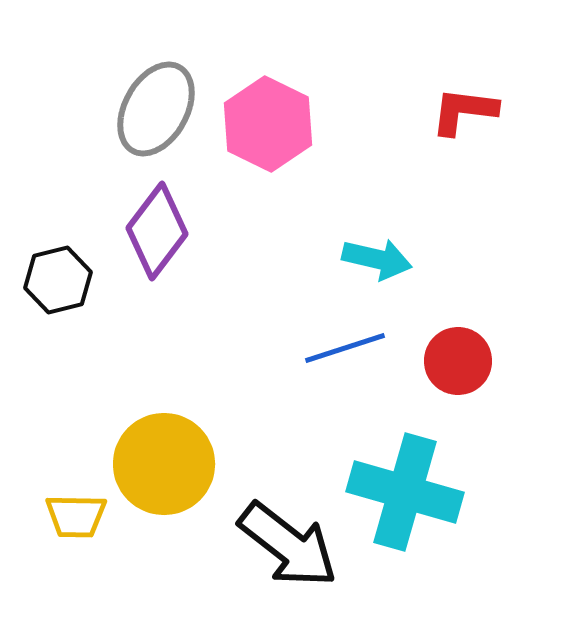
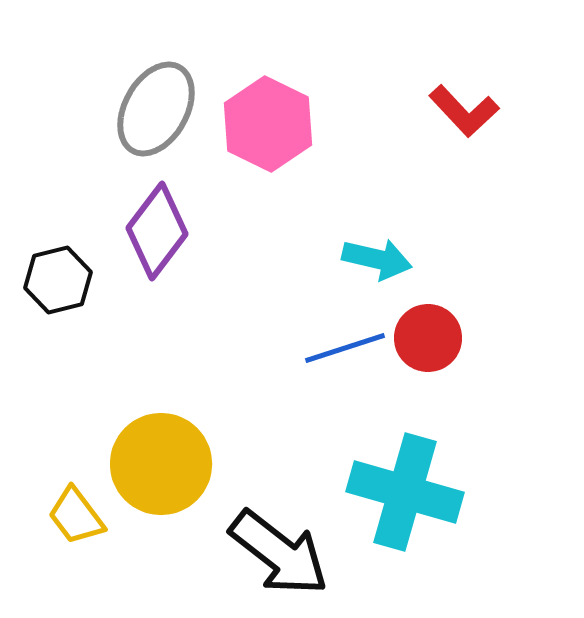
red L-shape: rotated 140 degrees counterclockwise
red circle: moved 30 px left, 23 px up
yellow circle: moved 3 px left
yellow trapezoid: rotated 52 degrees clockwise
black arrow: moved 9 px left, 8 px down
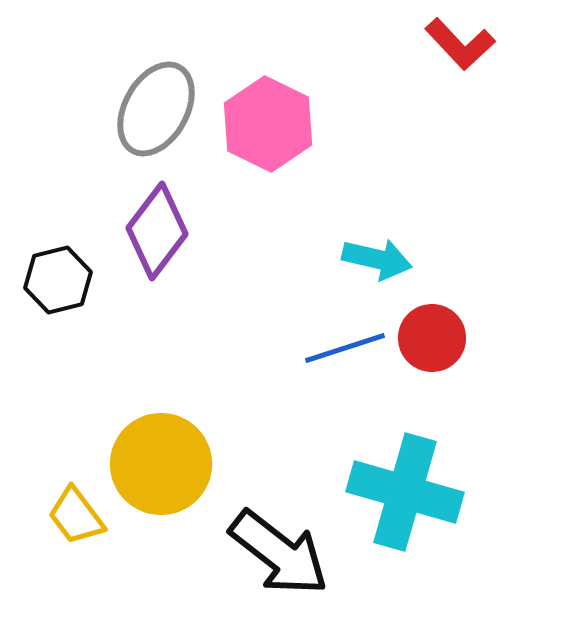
red L-shape: moved 4 px left, 67 px up
red circle: moved 4 px right
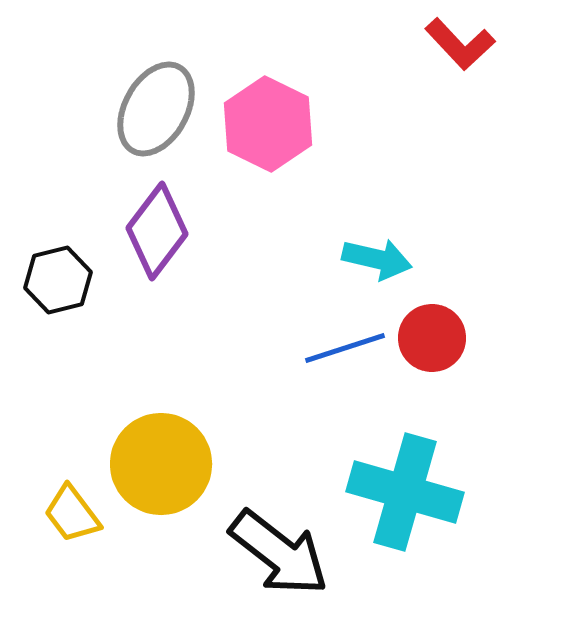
yellow trapezoid: moved 4 px left, 2 px up
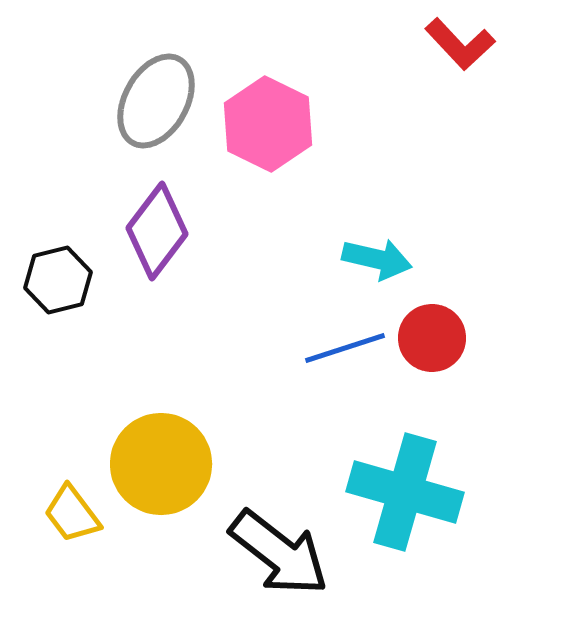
gray ellipse: moved 8 px up
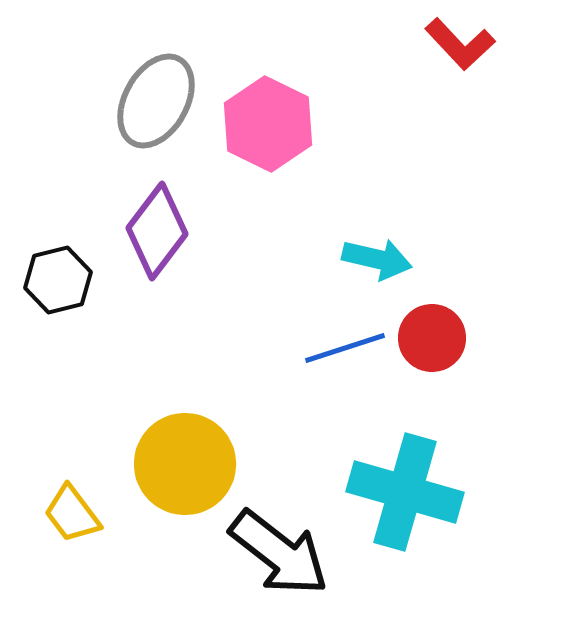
yellow circle: moved 24 px right
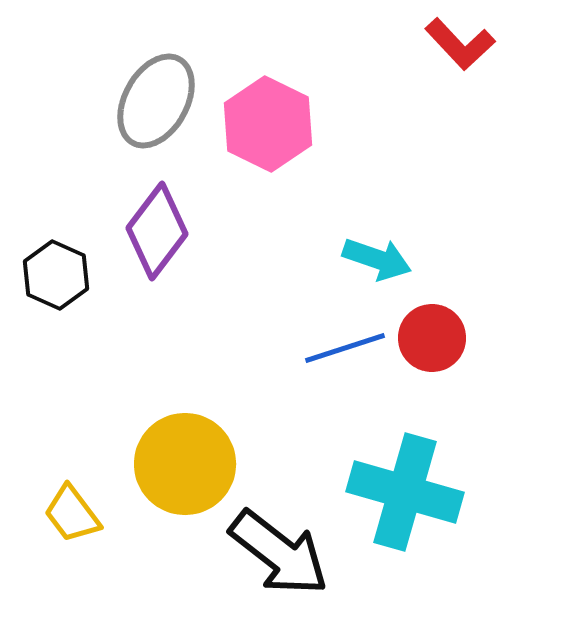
cyan arrow: rotated 6 degrees clockwise
black hexagon: moved 2 px left, 5 px up; rotated 22 degrees counterclockwise
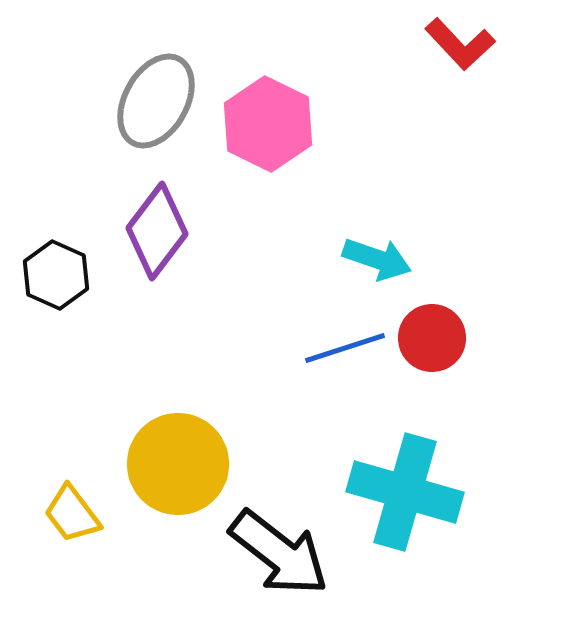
yellow circle: moved 7 px left
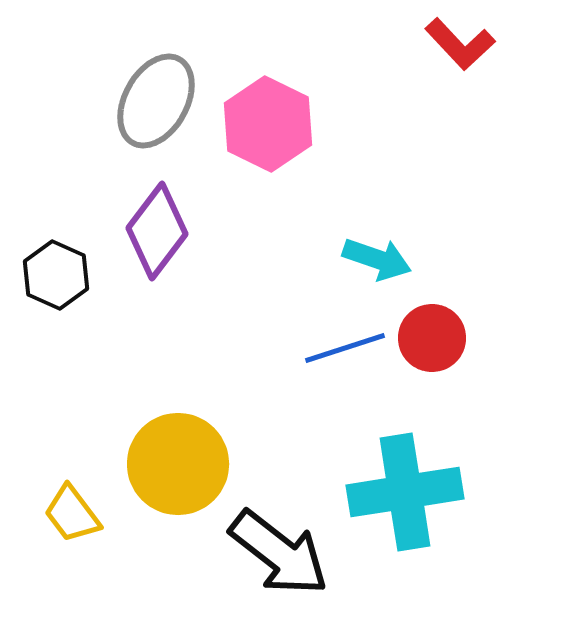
cyan cross: rotated 25 degrees counterclockwise
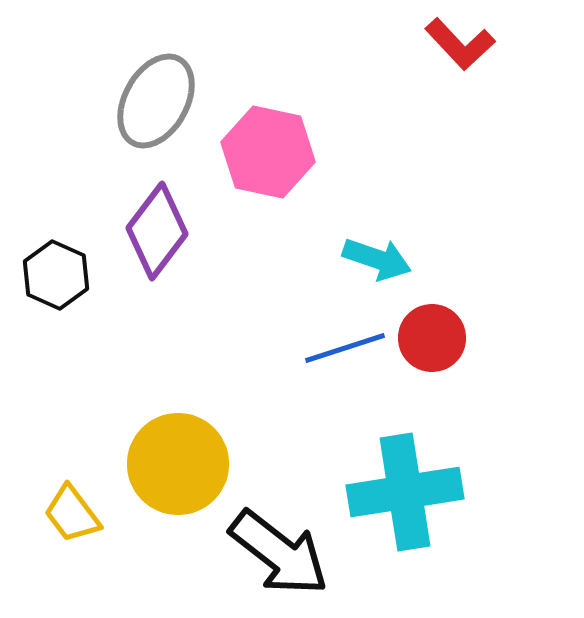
pink hexagon: moved 28 px down; rotated 14 degrees counterclockwise
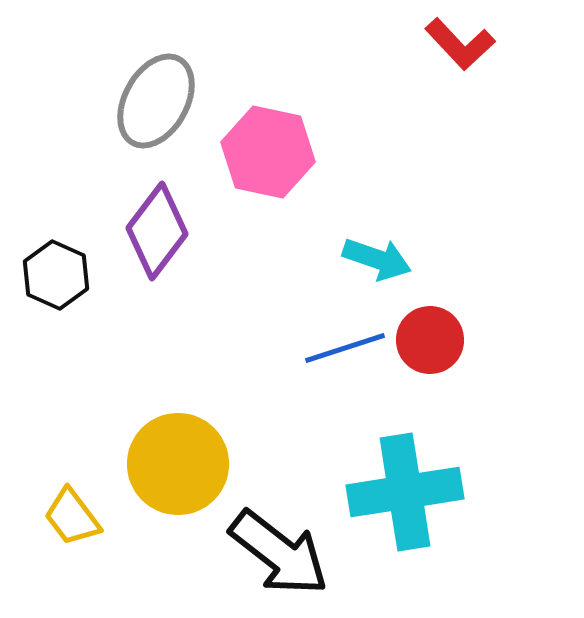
red circle: moved 2 px left, 2 px down
yellow trapezoid: moved 3 px down
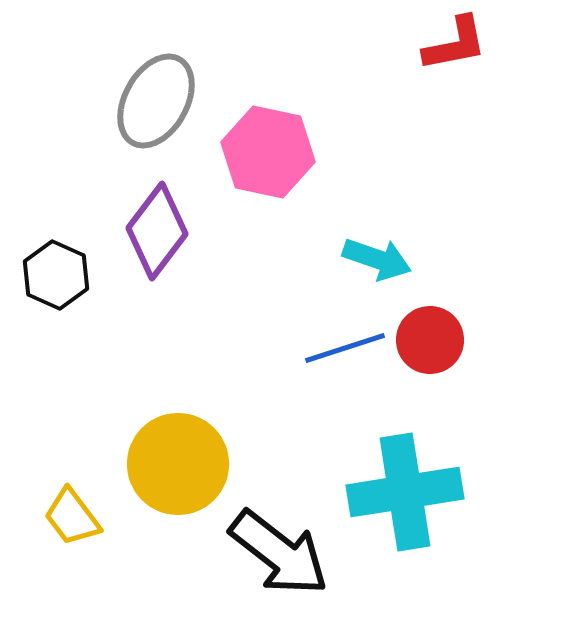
red L-shape: moved 5 px left; rotated 58 degrees counterclockwise
